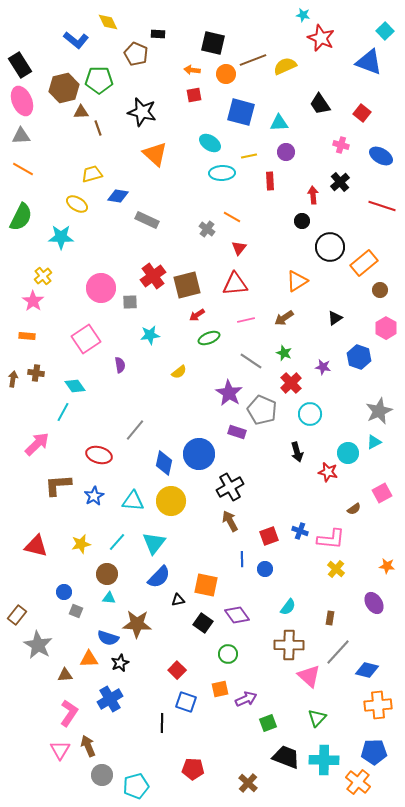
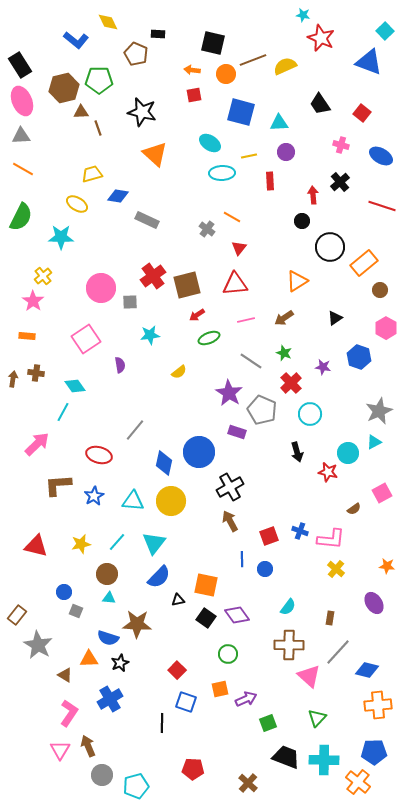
blue circle at (199, 454): moved 2 px up
black square at (203, 623): moved 3 px right, 5 px up
brown triangle at (65, 675): rotated 35 degrees clockwise
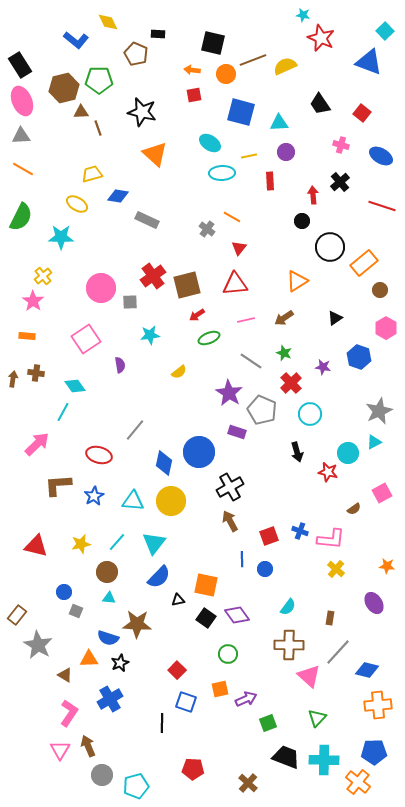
brown circle at (107, 574): moved 2 px up
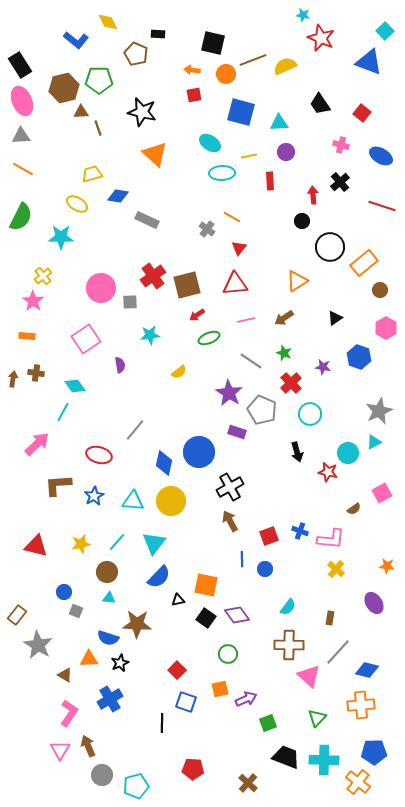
orange cross at (378, 705): moved 17 px left
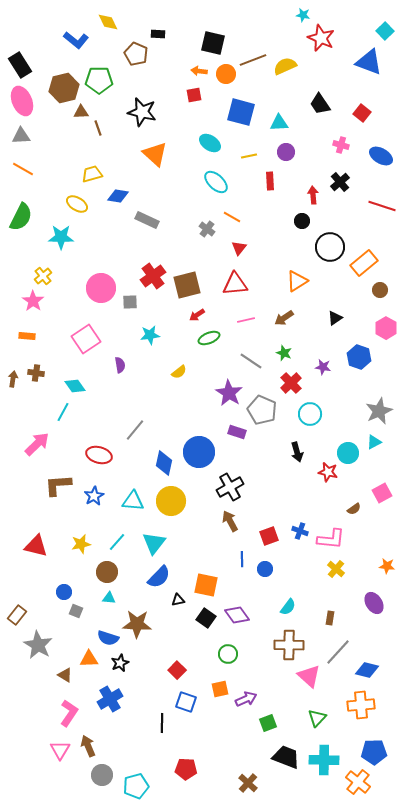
orange arrow at (192, 70): moved 7 px right, 1 px down
cyan ellipse at (222, 173): moved 6 px left, 9 px down; rotated 45 degrees clockwise
red pentagon at (193, 769): moved 7 px left
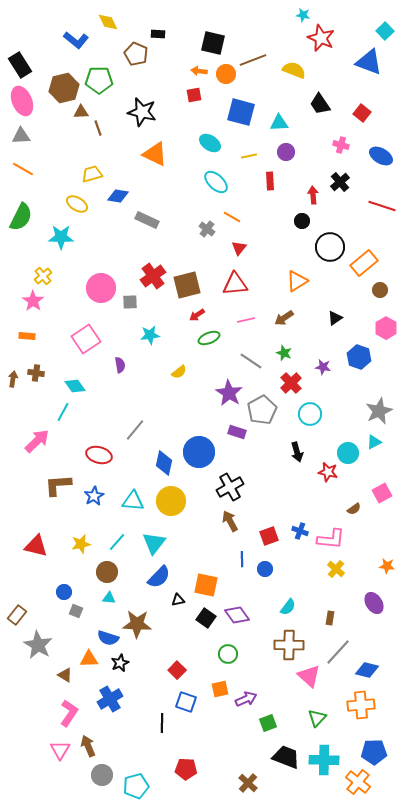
yellow semicircle at (285, 66): moved 9 px right, 4 px down; rotated 45 degrees clockwise
orange triangle at (155, 154): rotated 16 degrees counterclockwise
gray pentagon at (262, 410): rotated 20 degrees clockwise
pink arrow at (37, 444): moved 3 px up
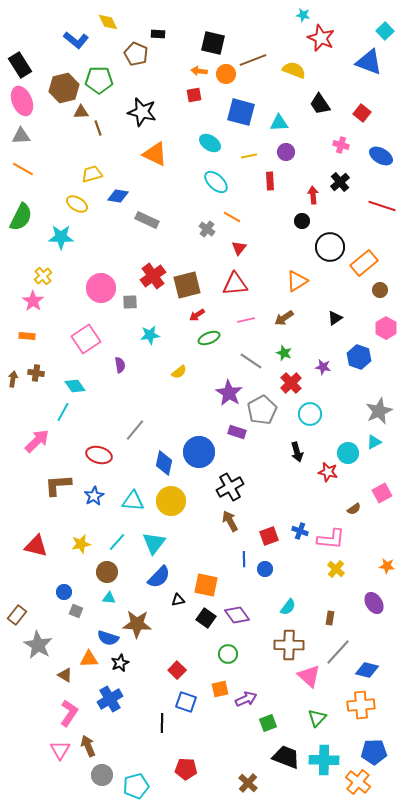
blue line at (242, 559): moved 2 px right
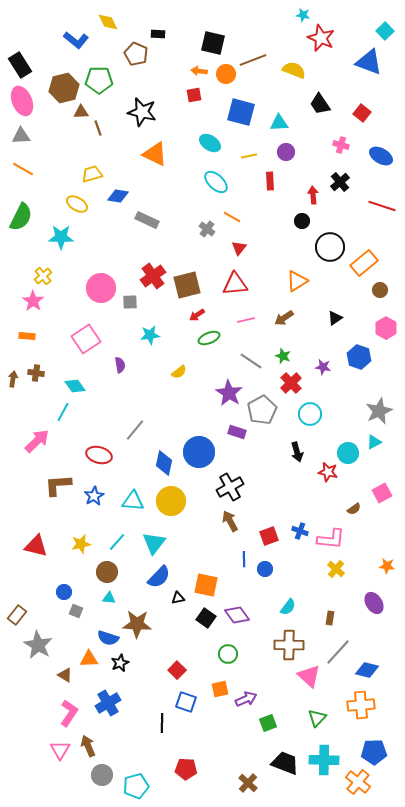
green star at (284, 353): moved 1 px left, 3 px down
black triangle at (178, 600): moved 2 px up
blue cross at (110, 699): moved 2 px left, 4 px down
black trapezoid at (286, 757): moved 1 px left, 6 px down
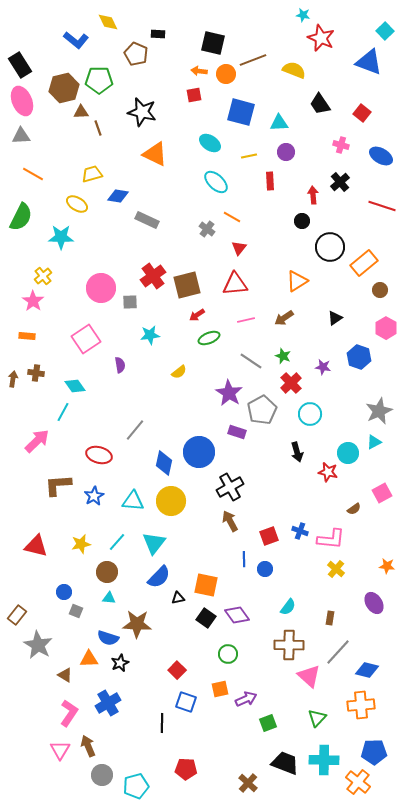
orange line at (23, 169): moved 10 px right, 5 px down
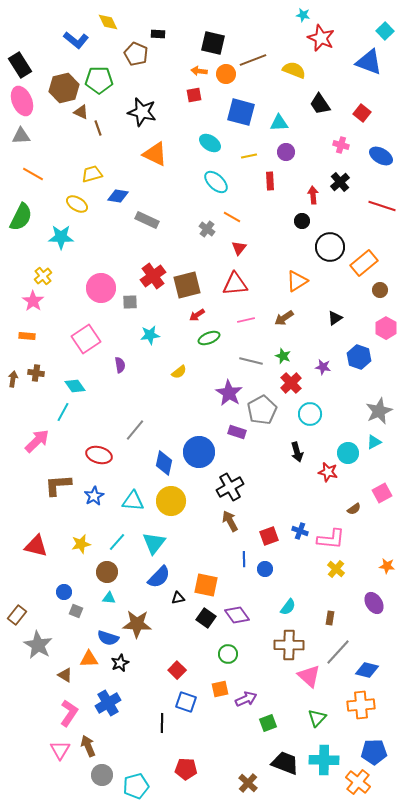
brown triangle at (81, 112): rotated 28 degrees clockwise
gray line at (251, 361): rotated 20 degrees counterclockwise
